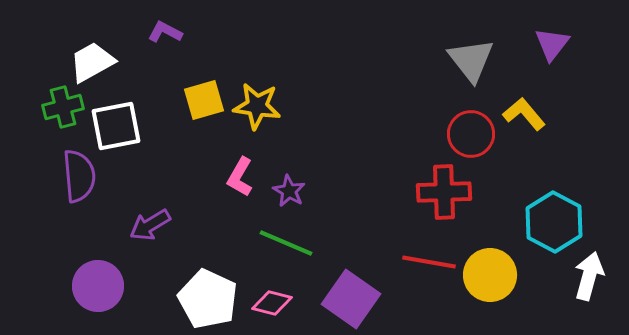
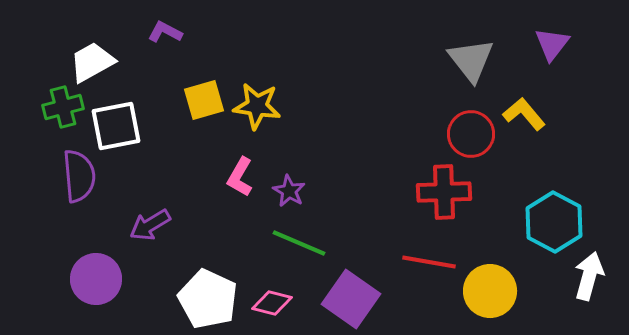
green line: moved 13 px right
yellow circle: moved 16 px down
purple circle: moved 2 px left, 7 px up
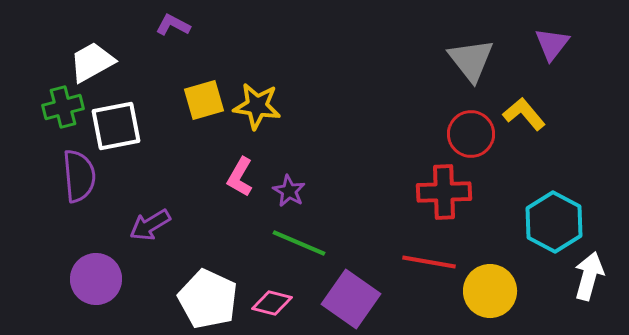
purple L-shape: moved 8 px right, 7 px up
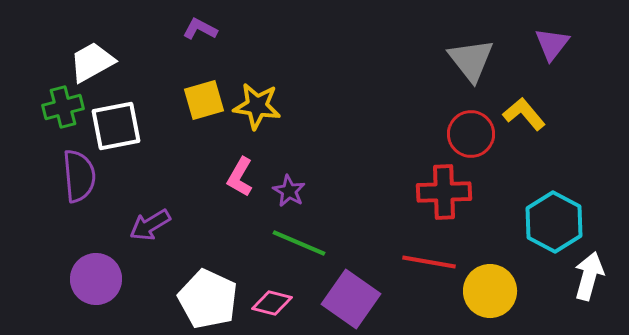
purple L-shape: moved 27 px right, 4 px down
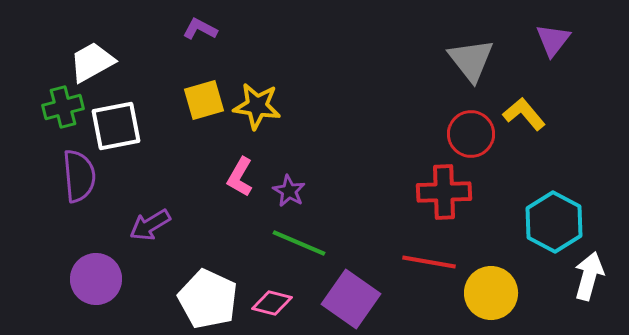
purple triangle: moved 1 px right, 4 px up
yellow circle: moved 1 px right, 2 px down
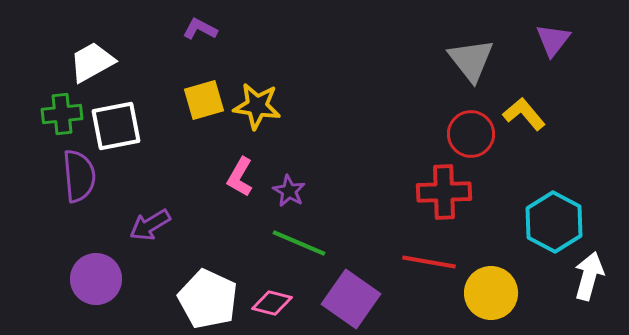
green cross: moved 1 px left, 7 px down; rotated 9 degrees clockwise
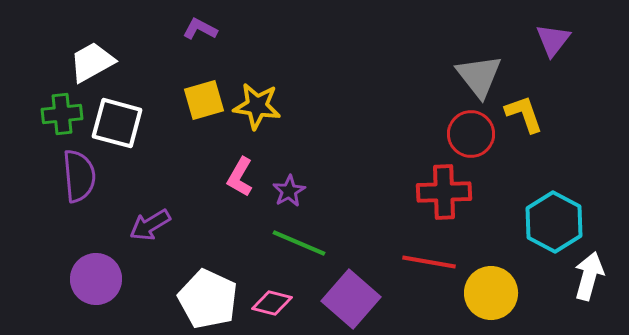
gray triangle: moved 8 px right, 16 px down
yellow L-shape: rotated 21 degrees clockwise
white square: moved 1 px right, 3 px up; rotated 26 degrees clockwise
purple star: rotated 12 degrees clockwise
purple square: rotated 6 degrees clockwise
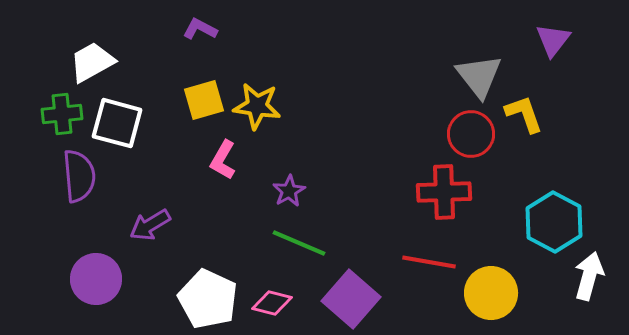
pink L-shape: moved 17 px left, 17 px up
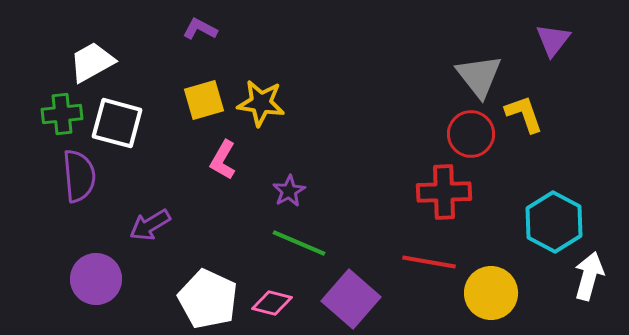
yellow star: moved 4 px right, 3 px up
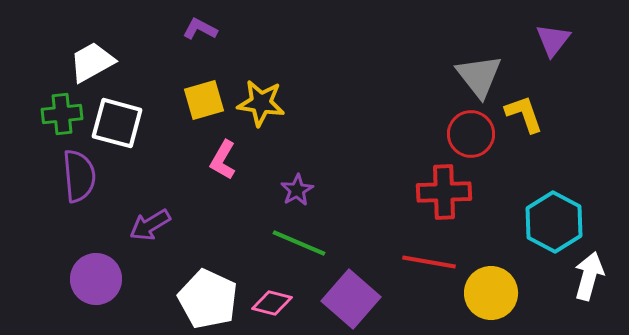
purple star: moved 8 px right, 1 px up
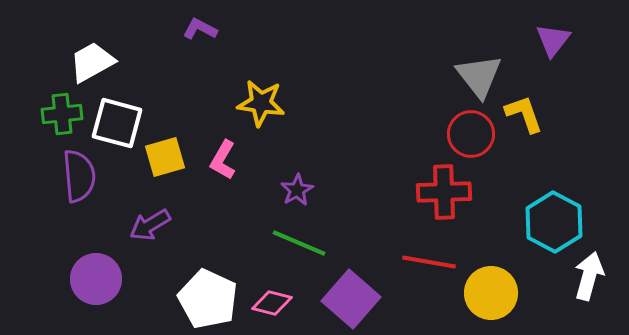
yellow square: moved 39 px left, 57 px down
